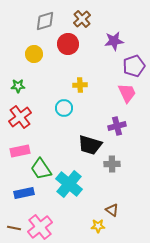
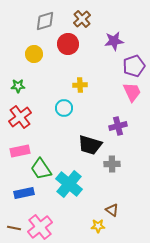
pink trapezoid: moved 5 px right, 1 px up
purple cross: moved 1 px right
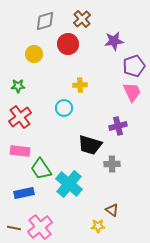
pink rectangle: rotated 18 degrees clockwise
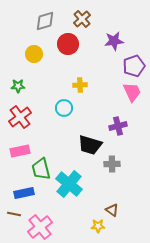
pink rectangle: rotated 18 degrees counterclockwise
green trapezoid: rotated 20 degrees clockwise
brown line: moved 14 px up
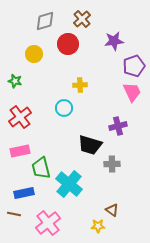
green star: moved 3 px left, 5 px up; rotated 16 degrees clockwise
green trapezoid: moved 1 px up
pink cross: moved 8 px right, 4 px up
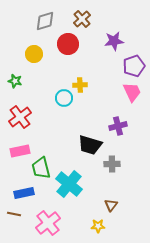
cyan circle: moved 10 px up
brown triangle: moved 1 px left, 5 px up; rotated 32 degrees clockwise
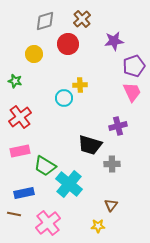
green trapezoid: moved 4 px right, 2 px up; rotated 45 degrees counterclockwise
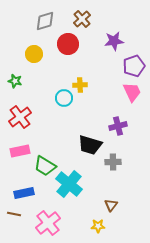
gray cross: moved 1 px right, 2 px up
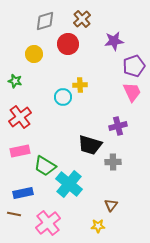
cyan circle: moved 1 px left, 1 px up
blue rectangle: moved 1 px left
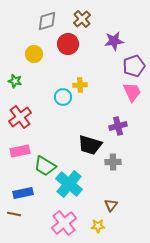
gray diamond: moved 2 px right
pink cross: moved 16 px right
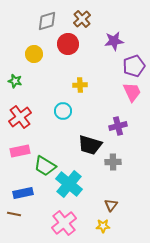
cyan circle: moved 14 px down
yellow star: moved 5 px right
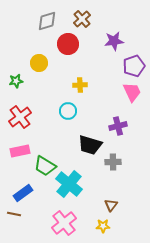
yellow circle: moved 5 px right, 9 px down
green star: moved 1 px right; rotated 24 degrees counterclockwise
cyan circle: moved 5 px right
blue rectangle: rotated 24 degrees counterclockwise
